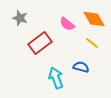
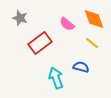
orange diamond: rotated 10 degrees clockwise
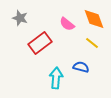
cyan arrow: rotated 25 degrees clockwise
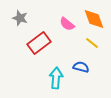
red rectangle: moved 1 px left
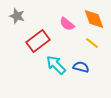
gray star: moved 3 px left, 2 px up
red rectangle: moved 1 px left, 2 px up
cyan arrow: moved 13 px up; rotated 50 degrees counterclockwise
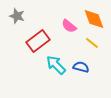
pink semicircle: moved 2 px right, 2 px down
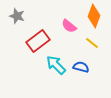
orange diamond: moved 3 px up; rotated 40 degrees clockwise
